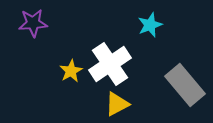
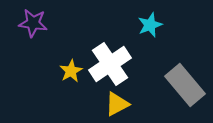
purple star: rotated 12 degrees clockwise
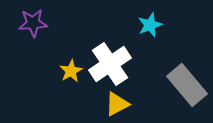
purple star: rotated 12 degrees counterclockwise
gray rectangle: moved 2 px right
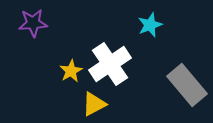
yellow triangle: moved 23 px left
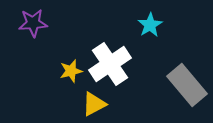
cyan star: rotated 10 degrees counterclockwise
yellow star: rotated 15 degrees clockwise
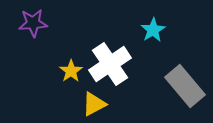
cyan star: moved 3 px right, 5 px down
yellow star: rotated 20 degrees counterclockwise
gray rectangle: moved 2 px left, 1 px down
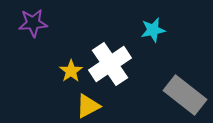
cyan star: rotated 20 degrees clockwise
gray rectangle: moved 9 px down; rotated 12 degrees counterclockwise
yellow triangle: moved 6 px left, 2 px down
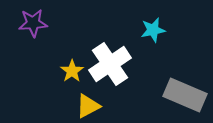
yellow star: moved 1 px right
gray rectangle: rotated 15 degrees counterclockwise
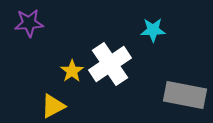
purple star: moved 4 px left
cyan star: rotated 10 degrees clockwise
gray rectangle: rotated 12 degrees counterclockwise
yellow triangle: moved 35 px left
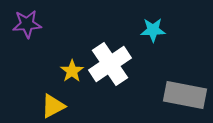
purple star: moved 2 px left, 1 px down
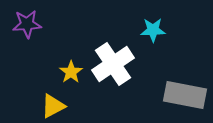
white cross: moved 3 px right
yellow star: moved 1 px left, 1 px down
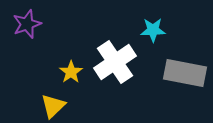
purple star: rotated 16 degrees counterclockwise
white cross: moved 2 px right, 2 px up
gray rectangle: moved 22 px up
yellow triangle: rotated 16 degrees counterclockwise
